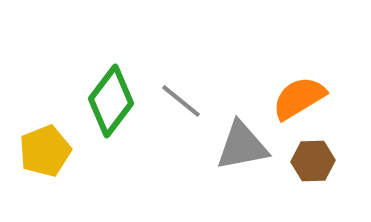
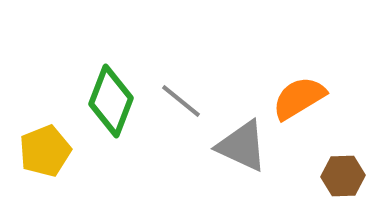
green diamond: rotated 16 degrees counterclockwise
gray triangle: rotated 36 degrees clockwise
brown hexagon: moved 30 px right, 15 px down
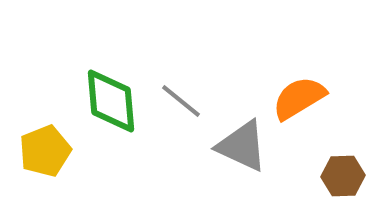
green diamond: rotated 26 degrees counterclockwise
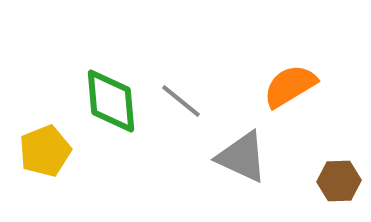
orange semicircle: moved 9 px left, 12 px up
gray triangle: moved 11 px down
brown hexagon: moved 4 px left, 5 px down
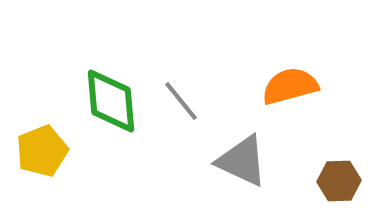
orange semicircle: rotated 16 degrees clockwise
gray line: rotated 12 degrees clockwise
yellow pentagon: moved 3 px left
gray triangle: moved 4 px down
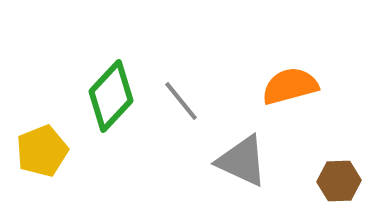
green diamond: moved 5 px up; rotated 48 degrees clockwise
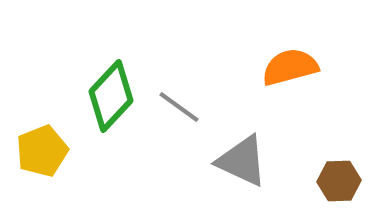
orange semicircle: moved 19 px up
gray line: moved 2 px left, 6 px down; rotated 15 degrees counterclockwise
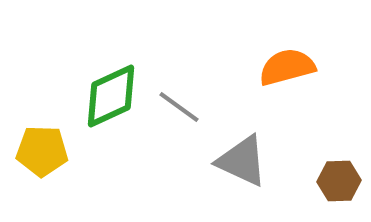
orange semicircle: moved 3 px left
green diamond: rotated 22 degrees clockwise
yellow pentagon: rotated 24 degrees clockwise
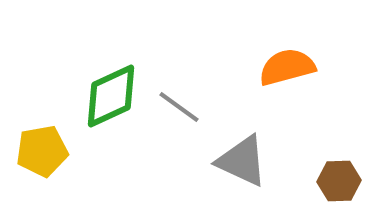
yellow pentagon: rotated 12 degrees counterclockwise
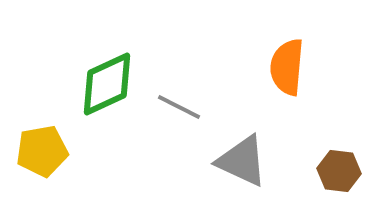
orange semicircle: rotated 70 degrees counterclockwise
green diamond: moved 4 px left, 12 px up
gray line: rotated 9 degrees counterclockwise
brown hexagon: moved 10 px up; rotated 9 degrees clockwise
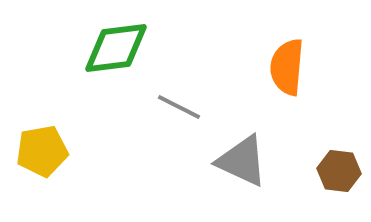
green diamond: moved 9 px right, 36 px up; rotated 18 degrees clockwise
